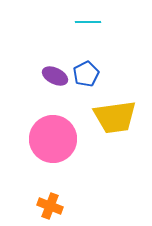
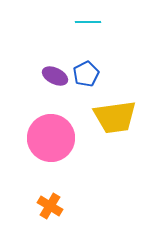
pink circle: moved 2 px left, 1 px up
orange cross: rotated 10 degrees clockwise
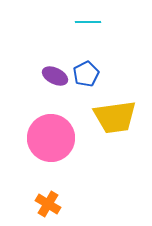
orange cross: moved 2 px left, 2 px up
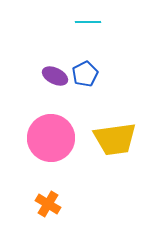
blue pentagon: moved 1 px left
yellow trapezoid: moved 22 px down
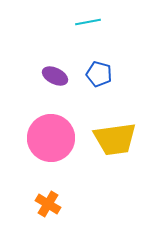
cyan line: rotated 10 degrees counterclockwise
blue pentagon: moved 14 px right; rotated 30 degrees counterclockwise
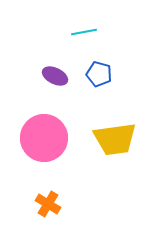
cyan line: moved 4 px left, 10 px down
pink circle: moved 7 px left
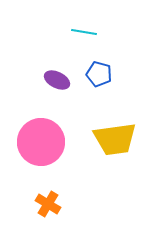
cyan line: rotated 20 degrees clockwise
purple ellipse: moved 2 px right, 4 px down
pink circle: moved 3 px left, 4 px down
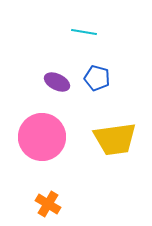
blue pentagon: moved 2 px left, 4 px down
purple ellipse: moved 2 px down
pink circle: moved 1 px right, 5 px up
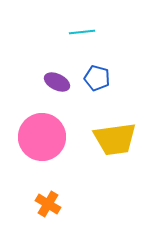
cyan line: moved 2 px left; rotated 15 degrees counterclockwise
